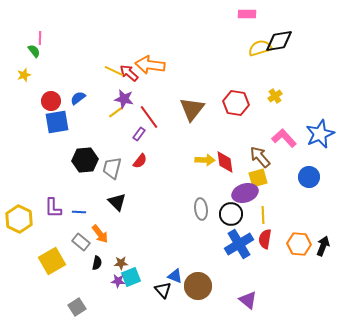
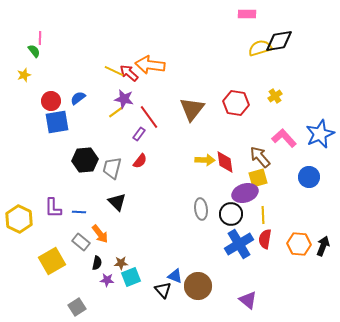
purple star at (118, 281): moved 11 px left, 1 px up
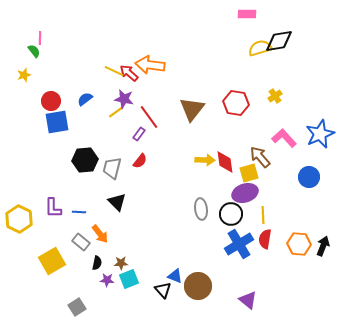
blue semicircle at (78, 98): moved 7 px right, 1 px down
yellow square at (258, 178): moved 9 px left, 5 px up
cyan square at (131, 277): moved 2 px left, 2 px down
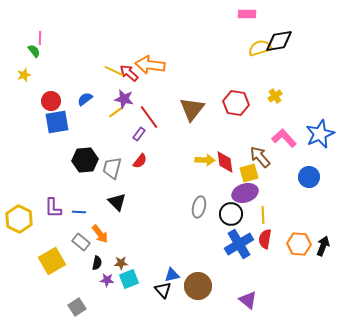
gray ellipse at (201, 209): moved 2 px left, 2 px up; rotated 20 degrees clockwise
blue triangle at (175, 276): moved 3 px left, 1 px up; rotated 35 degrees counterclockwise
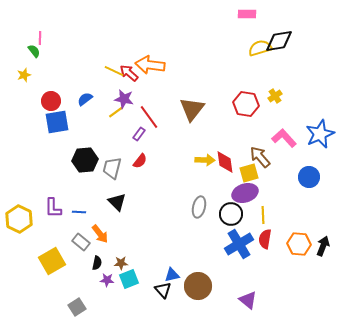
red hexagon at (236, 103): moved 10 px right, 1 px down
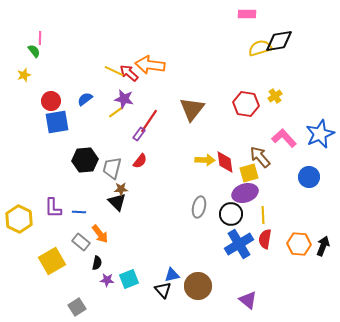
red line at (149, 117): moved 4 px down; rotated 70 degrees clockwise
brown star at (121, 263): moved 74 px up
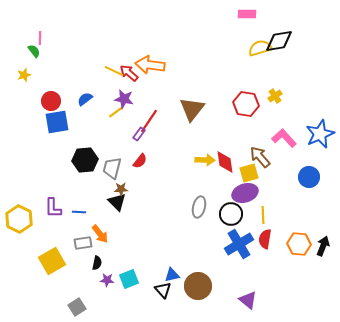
gray rectangle at (81, 242): moved 2 px right, 1 px down; rotated 48 degrees counterclockwise
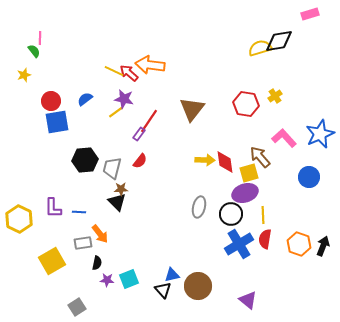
pink rectangle at (247, 14): moved 63 px right; rotated 18 degrees counterclockwise
orange hexagon at (299, 244): rotated 15 degrees clockwise
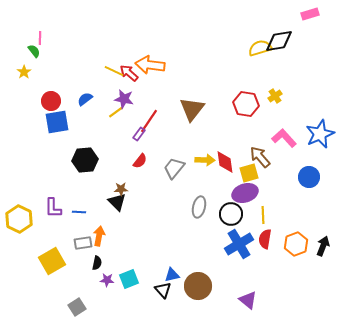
yellow star at (24, 75): moved 3 px up; rotated 16 degrees counterclockwise
gray trapezoid at (112, 168): moved 62 px right; rotated 25 degrees clockwise
orange arrow at (100, 234): moved 1 px left, 2 px down; rotated 132 degrees counterclockwise
orange hexagon at (299, 244): moved 3 px left; rotated 20 degrees clockwise
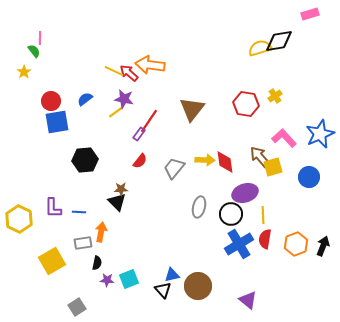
yellow square at (249, 173): moved 24 px right, 6 px up
orange arrow at (99, 236): moved 2 px right, 4 px up
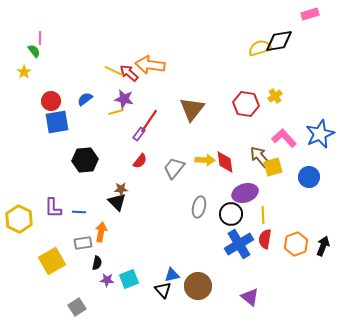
yellow line at (116, 112): rotated 21 degrees clockwise
purple triangle at (248, 300): moved 2 px right, 3 px up
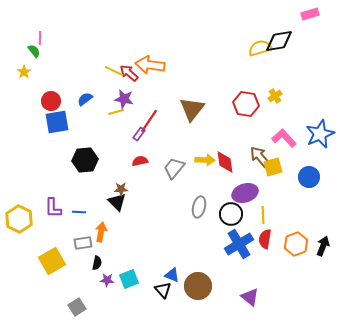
red semicircle at (140, 161): rotated 140 degrees counterclockwise
blue triangle at (172, 275): rotated 35 degrees clockwise
